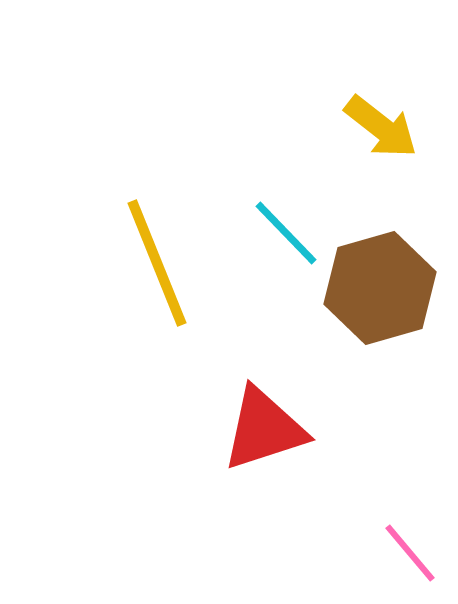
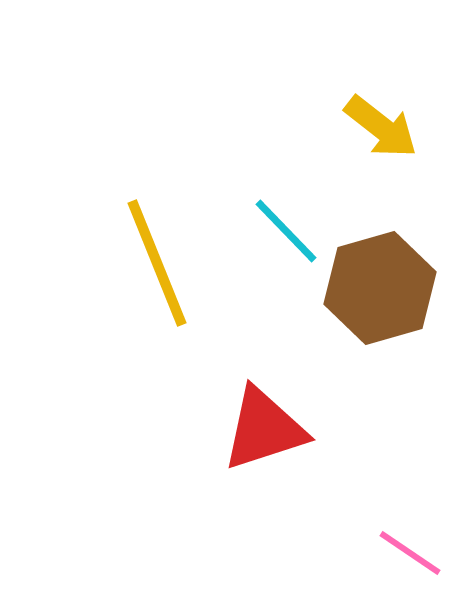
cyan line: moved 2 px up
pink line: rotated 16 degrees counterclockwise
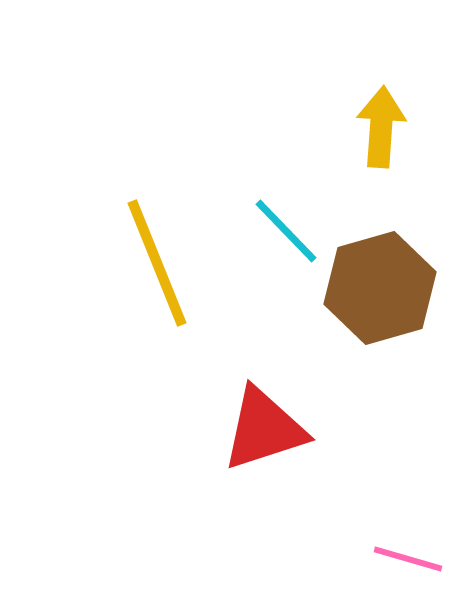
yellow arrow: rotated 124 degrees counterclockwise
pink line: moved 2 px left, 6 px down; rotated 18 degrees counterclockwise
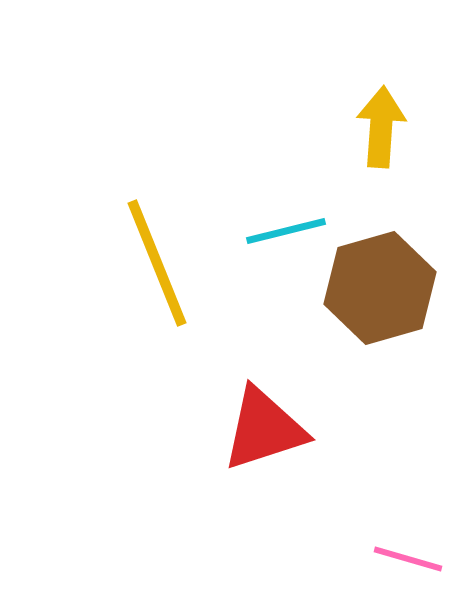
cyan line: rotated 60 degrees counterclockwise
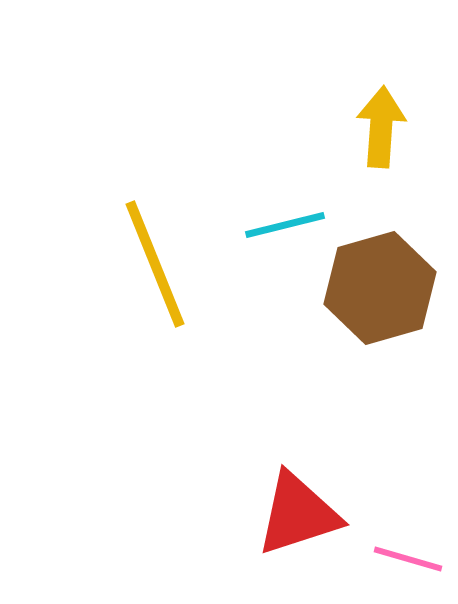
cyan line: moved 1 px left, 6 px up
yellow line: moved 2 px left, 1 px down
red triangle: moved 34 px right, 85 px down
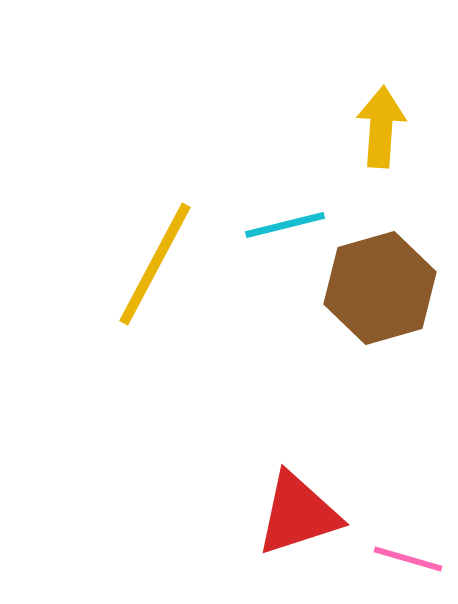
yellow line: rotated 50 degrees clockwise
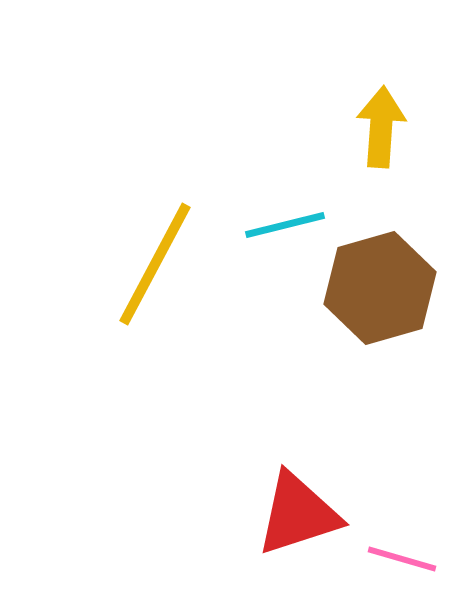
pink line: moved 6 px left
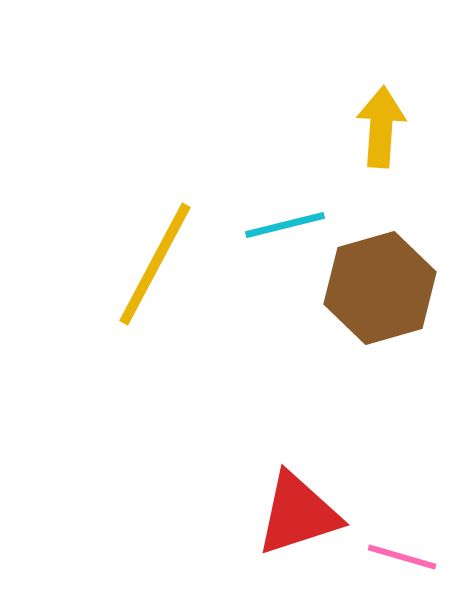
pink line: moved 2 px up
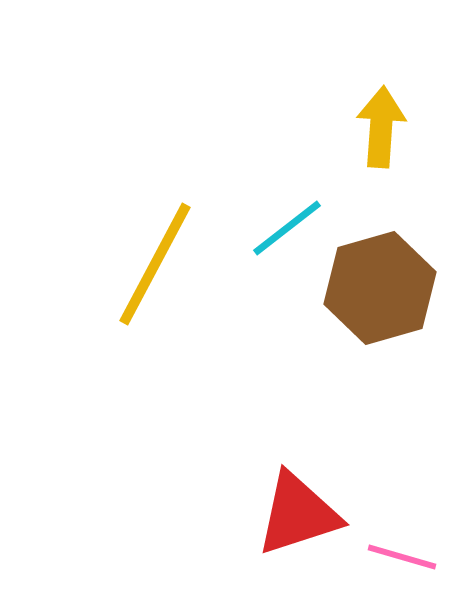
cyan line: moved 2 px right, 3 px down; rotated 24 degrees counterclockwise
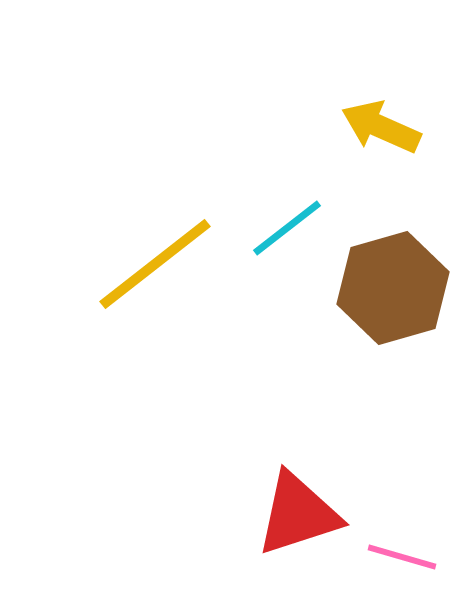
yellow arrow: rotated 70 degrees counterclockwise
yellow line: rotated 24 degrees clockwise
brown hexagon: moved 13 px right
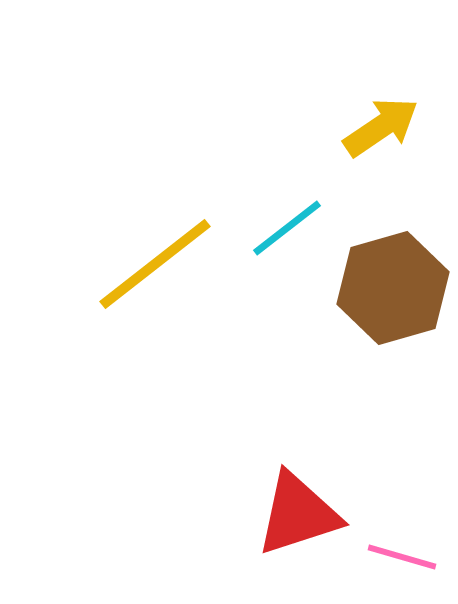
yellow arrow: rotated 122 degrees clockwise
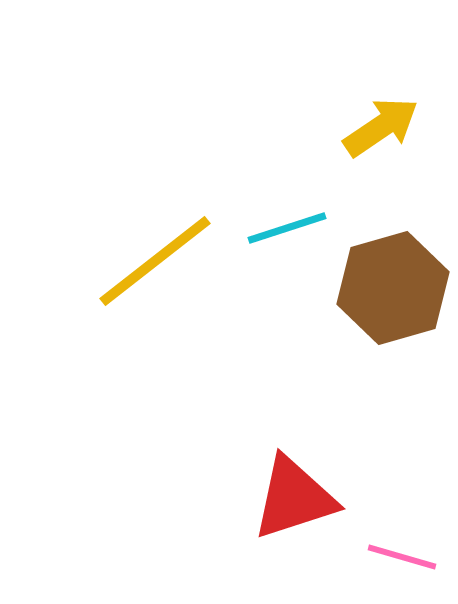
cyan line: rotated 20 degrees clockwise
yellow line: moved 3 px up
red triangle: moved 4 px left, 16 px up
